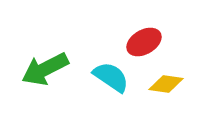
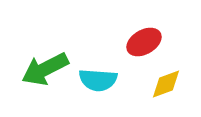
cyan semicircle: moved 13 px left, 3 px down; rotated 150 degrees clockwise
yellow diamond: rotated 28 degrees counterclockwise
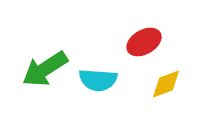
green arrow: rotated 6 degrees counterclockwise
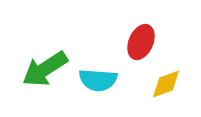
red ellipse: moved 3 px left; rotated 36 degrees counterclockwise
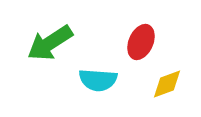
green arrow: moved 5 px right, 26 px up
yellow diamond: moved 1 px right
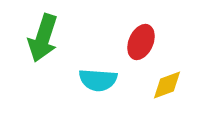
green arrow: moved 7 px left, 5 px up; rotated 39 degrees counterclockwise
yellow diamond: moved 1 px down
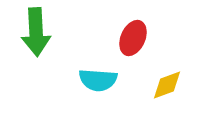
green arrow: moved 7 px left, 6 px up; rotated 21 degrees counterclockwise
red ellipse: moved 8 px left, 4 px up
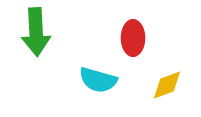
red ellipse: rotated 24 degrees counterclockwise
cyan semicircle: rotated 12 degrees clockwise
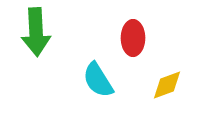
cyan semicircle: rotated 42 degrees clockwise
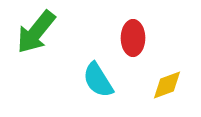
green arrow: rotated 42 degrees clockwise
